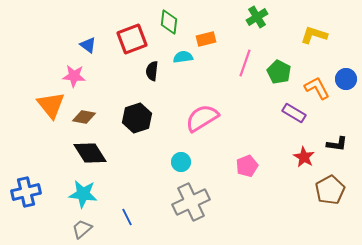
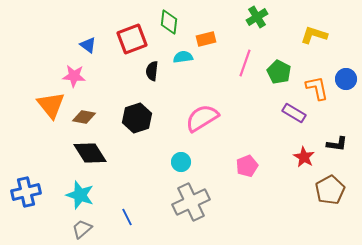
orange L-shape: rotated 16 degrees clockwise
cyan star: moved 3 px left, 1 px down; rotated 12 degrees clockwise
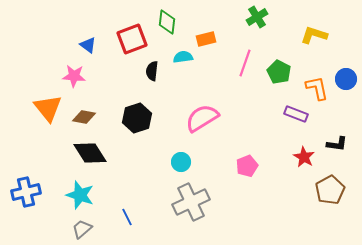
green diamond: moved 2 px left
orange triangle: moved 3 px left, 3 px down
purple rectangle: moved 2 px right, 1 px down; rotated 10 degrees counterclockwise
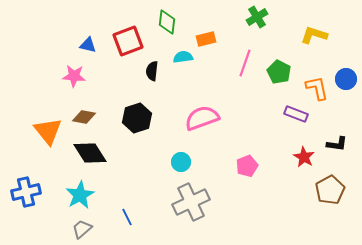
red square: moved 4 px left, 2 px down
blue triangle: rotated 24 degrees counterclockwise
orange triangle: moved 23 px down
pink semicircle: rotated 12 degrees clockwise
cyan star: rotated 24 degrees clockwise
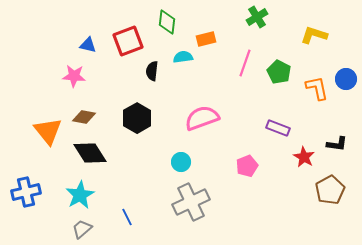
purple rectangle: moved 18 px left, 14 px down
black hexagon: rotated 12 degrees counterclockwise
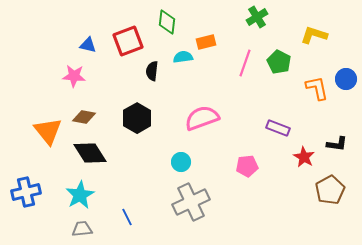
orange rectangle: moved 3 px down
green pentagon: moved 10 px up
pink pentagon: rotated 15 degrees clockwise
gray trapezoid: rotated 35 degrees clockwise
